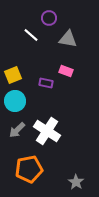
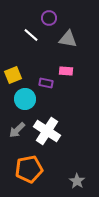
pink rectangle: rotated 16 degrees counterclockwise
cyan circle: moved 10 px right, 2 px up
gray star: moved 1 px right, 1 px up
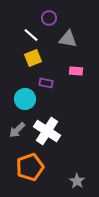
pink rectangle: moved 10 px right
yellow square: moved 20 px right, 17 px up
orange pentagon: moved 1 px right, 2 px up; rotated 8 degrees counterclockwise
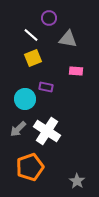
purple rectangle: moved 4 px down
gray arrow: moved 1 px right, 1 px up
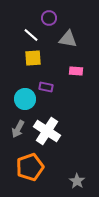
yellow square: rotated 18 degrees clockwise
gray arrow: rotated 18 degrees counterclockwise
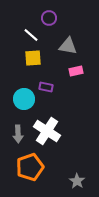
gray triangle: moved 7 px down
pink rectangle: rotated 16 degrees counterclockwise
cyan circle: moved 1 px left
gray arrow: moved 5 px down; rotated 30 degrees counterclockwise
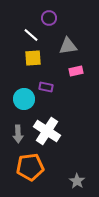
gray triangle: rotated 18 degrees counterclockwise
orange pentagon: rotated 12 degrees clockwise
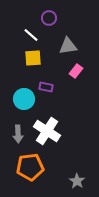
pink rectangle: rotated 40 degrees counterclockwise
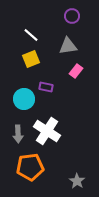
purple circle: moved 23 px right, 2 px up
yellow square: moved 2 px left, 1 px down; rotated 18 degrees counterclockwise
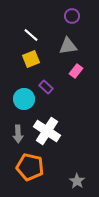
purple rectangle: rotated 32 degrees clockwise
orange pentagon: rotated 20 degrees clockwise
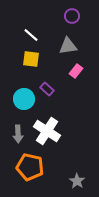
yellow square: rotated 30 degrees clockwise
purple rectangle: moved 1 px right, 2 px down
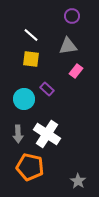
white cross: moved 3 px down
gray star: moved 1 px right
